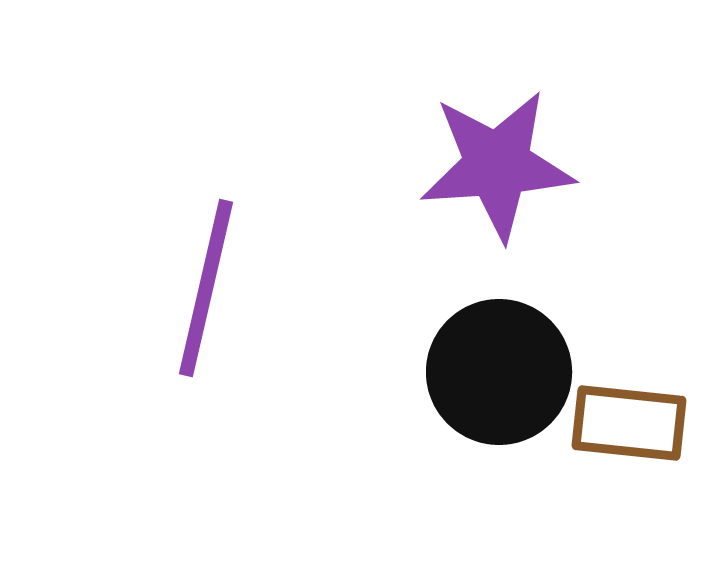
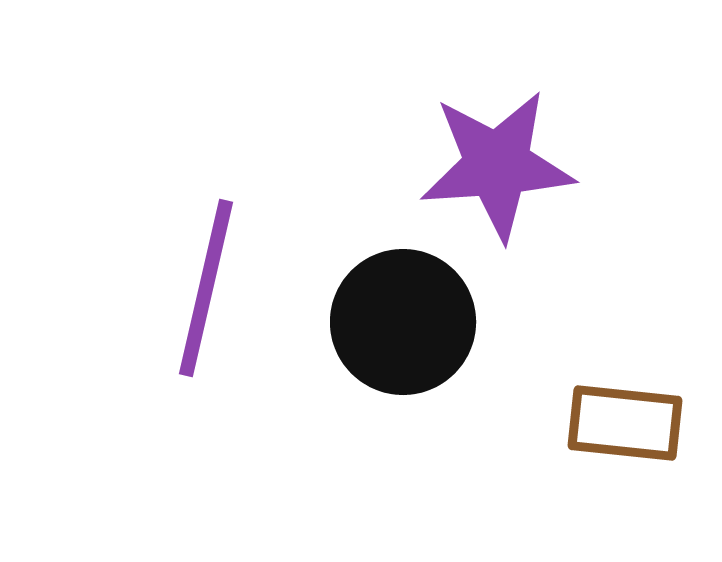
black circle: moved 96 px left, 50 px up
brown rectangle: moved 4 px left
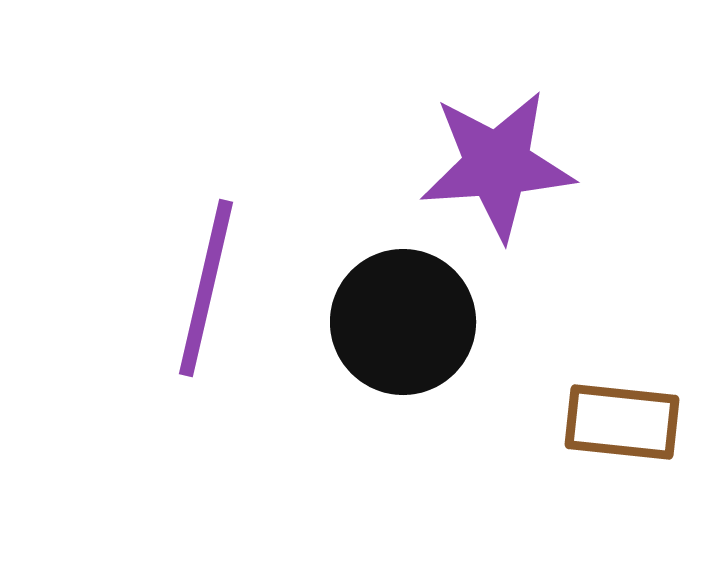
brown rectangle: moved 3 px left, 1 px up
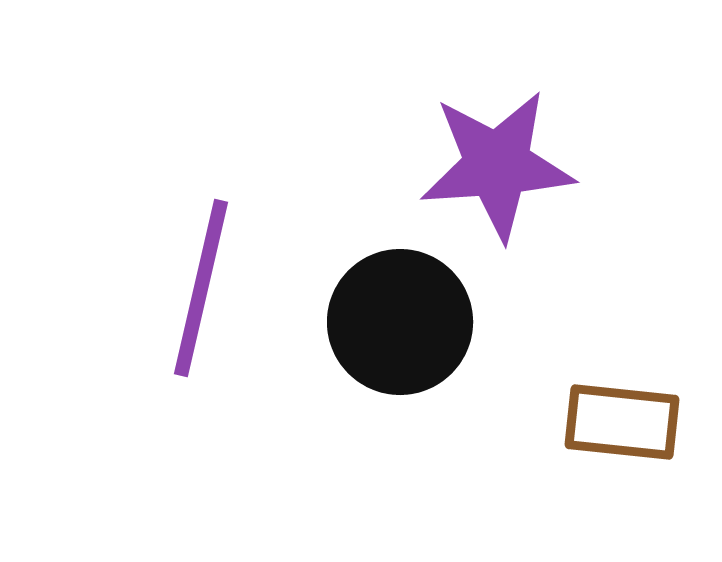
purple line: moved 5 px left
black circle: moved 3 px left
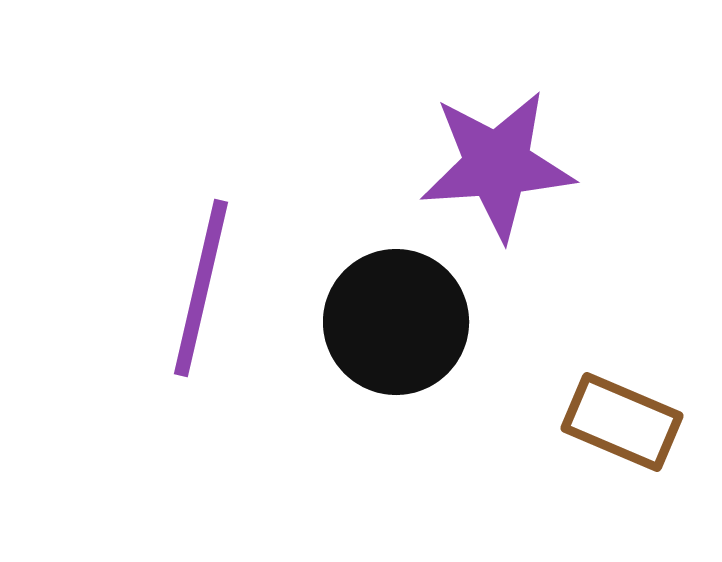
black circle: moved 4 px left
brown rectangle: rotated 17 degrees clockwise
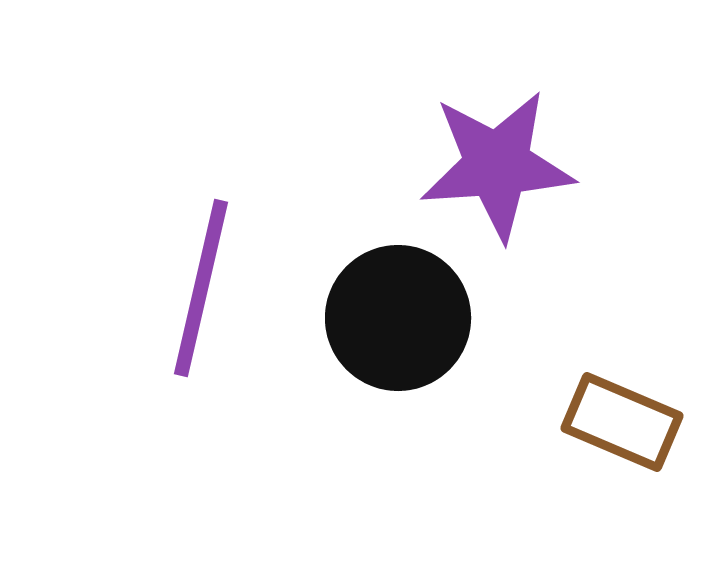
black circle: moved 2 px right, 4 px up
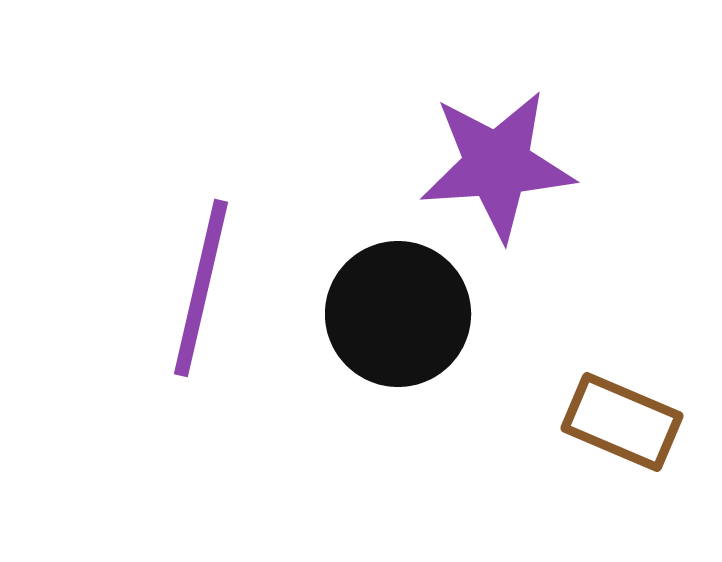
black circle: moved 4 px up
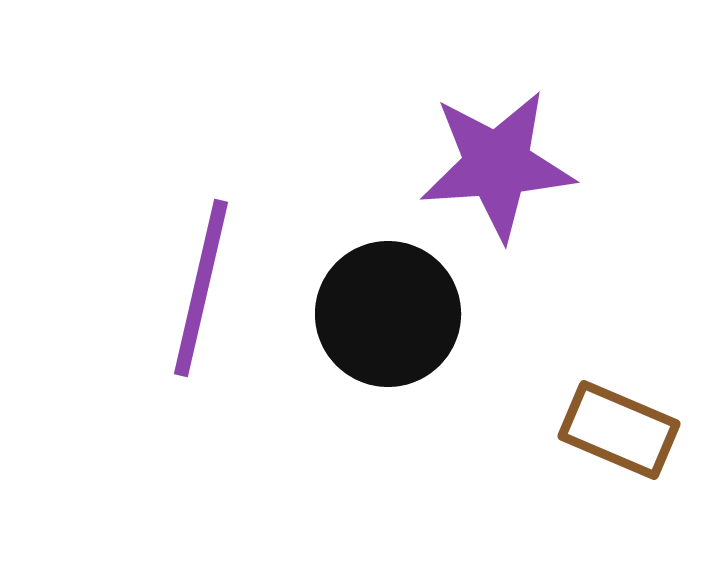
black circle: moved 10 px left
brown rectangle: moved 3 px left, 8 px down
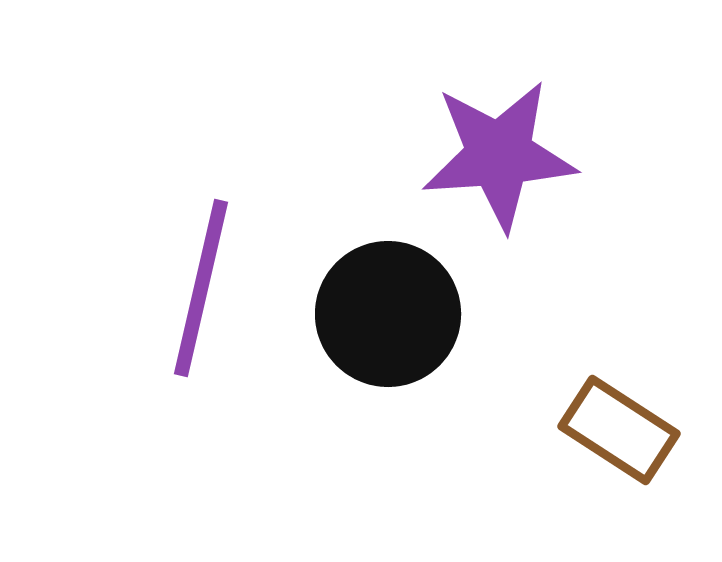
purple star: moved 2 px right, 10 px up
brown rectangle: rotated 10 degrees clockwise
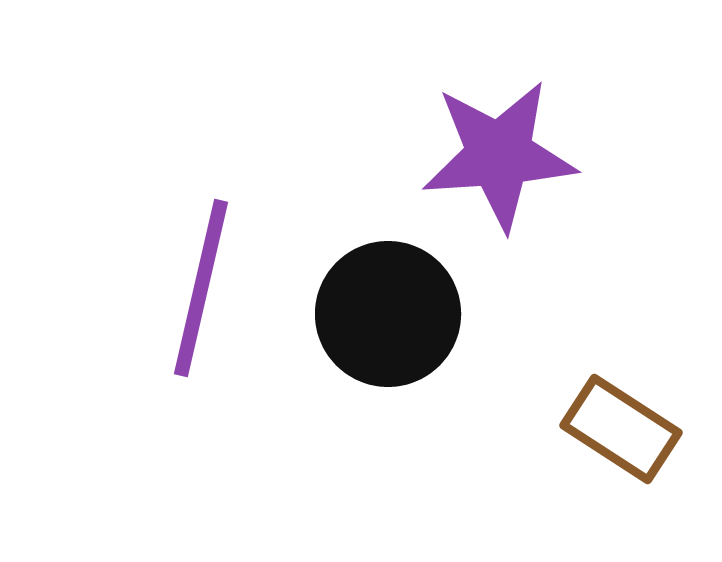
brown rectangle: moved 2 px right, 1 px up
